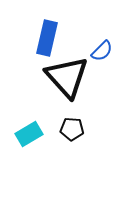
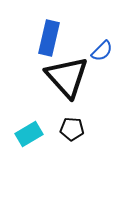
blue rectangle: moved 2 px right
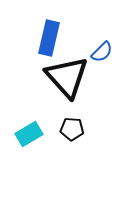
blue semicircle: moved 1 px down
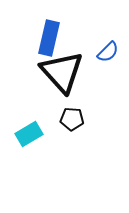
blue semicircle: moved 6 px right
black triangle: moved 5 px left, 5 px up
black pentagon: moved 10 px up
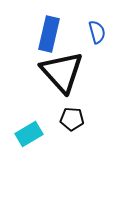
blue rectangle: moved 4 px up
blue semicircle: moved 11 px left, 20 px up; rotated 60 degrees counterclockwise
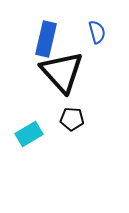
blue rectangle: moved 3 px left, 5 px down
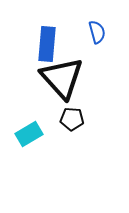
blue rectangle: moved 1 px right, 5 px down; rotated 8 degrees counterclockwise
black triangle: moved 6 px down
